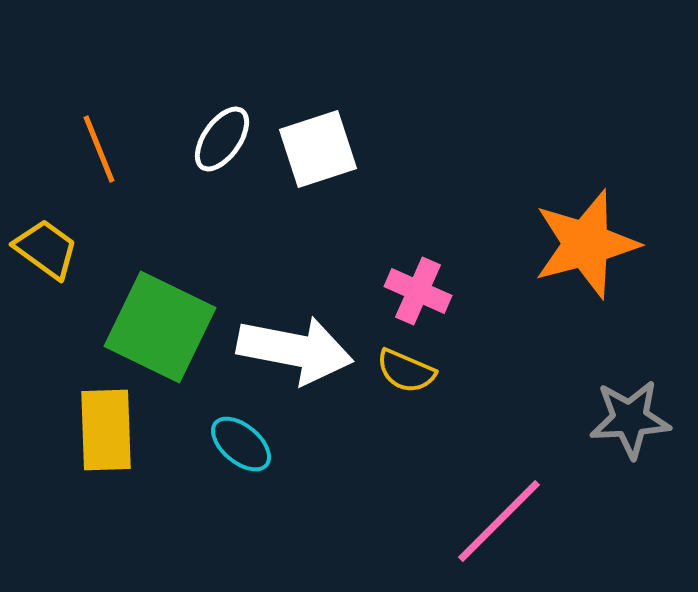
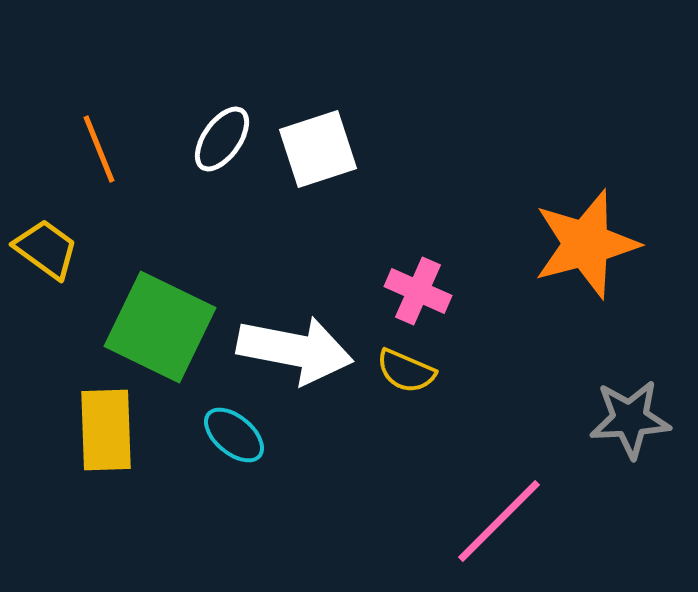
cyan ellipse: moved 7 px left, 9 px up
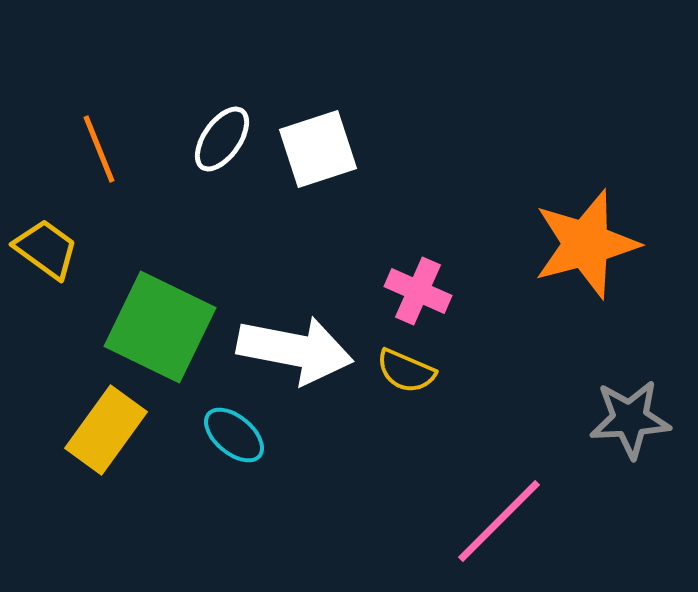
yellow rectangle: rotated 38 degrees clockwise
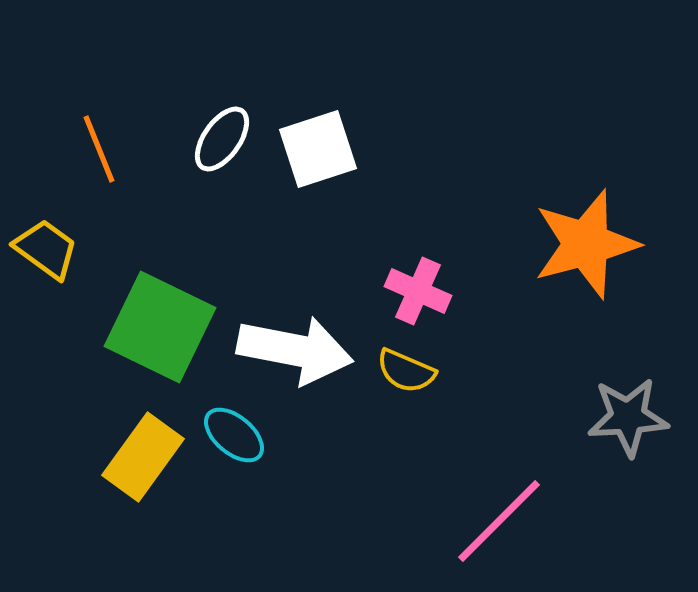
gray star: moved 2 px left, 2 px up
yellow rectangle: moved 37 px right, 27 px down
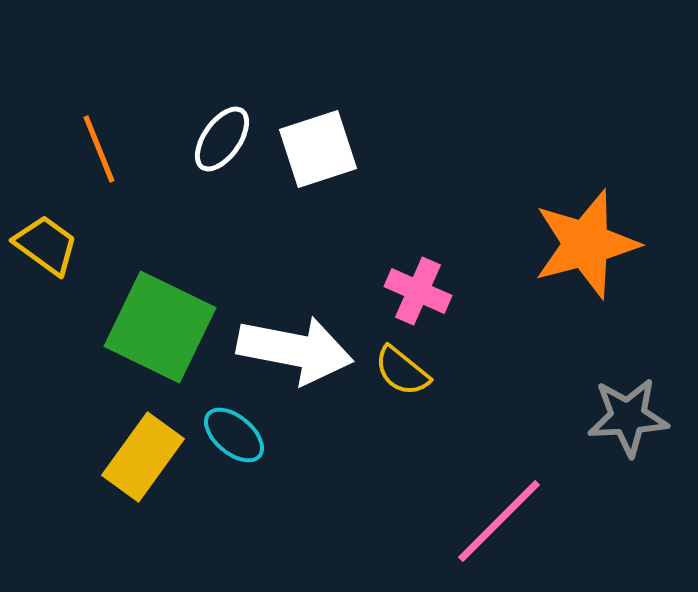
yellow trapezoid: moved 4 px up
yellow semicircle: moved 4 px left; rotated 16 degrees clockwise
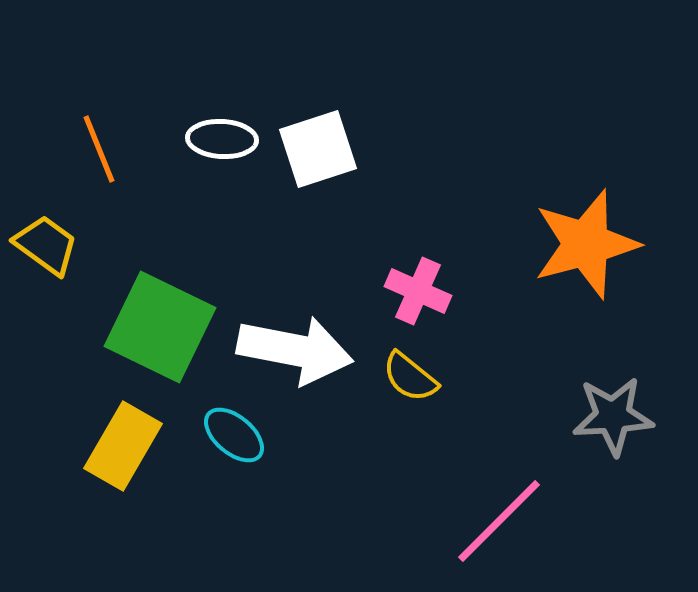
white ellipse: rotated 58 degrees clockwise
yellow semicircle: moved 8 px right, 6 px down
gray star: moved 15 px left, 1 px up
yellow rectangle: moved 20 px left, 11 px up; rotated 6 degrees counterclockwise
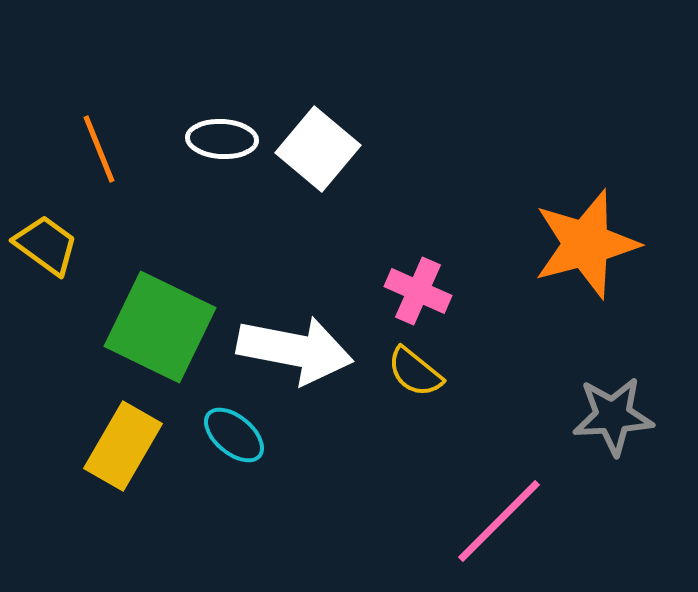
white square: rotated 32 degrees counterclockwise
yellow semicircle: moved 5 px right, 5 px up
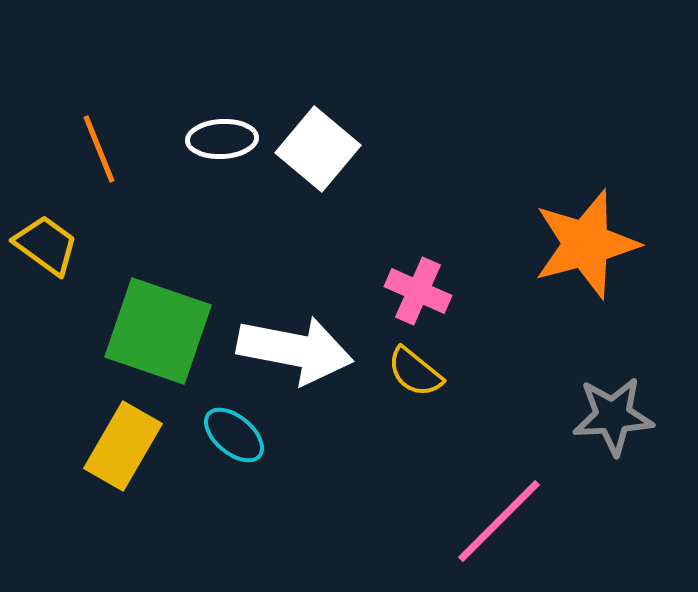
white ellipse: rotated 6 degrees counterclockwise
green square: moved 2 px left, 4 px down; rotated 7 degrees counterclockwise
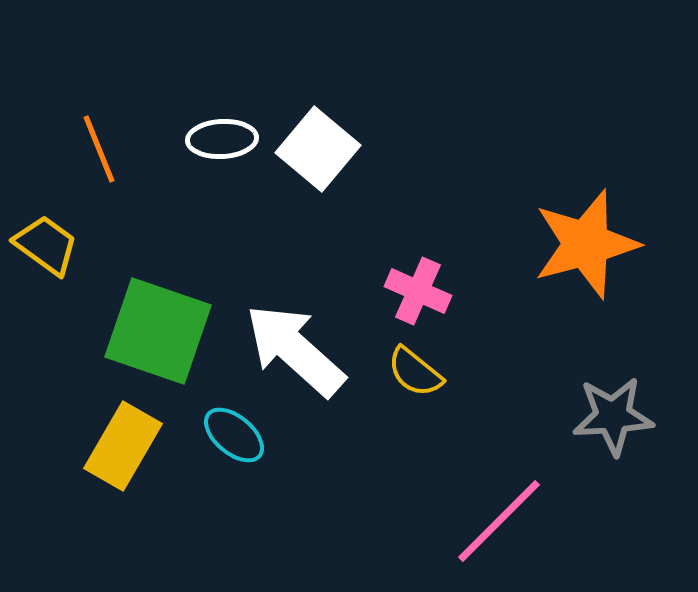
white arrow: rotated 149 degrees counterclockwise
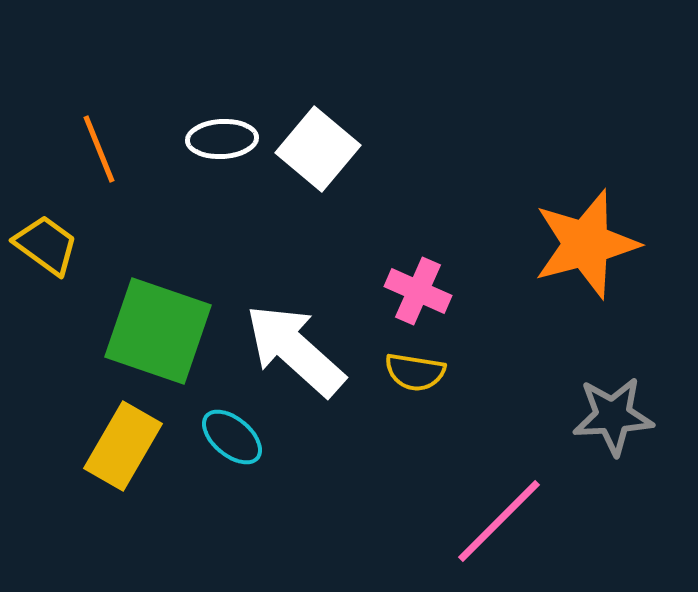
yellow semicircle: rotated 30 degrees counterclockwise
cyan ellipse: moved 2 px left, 2 px down
